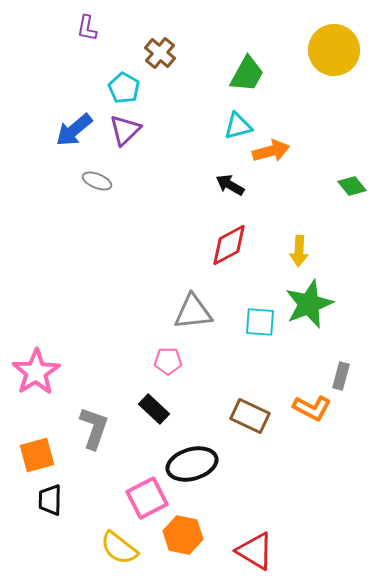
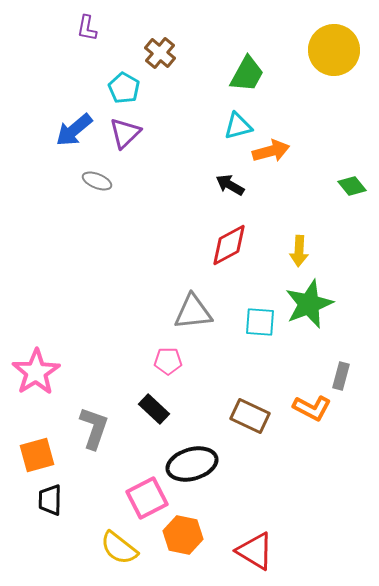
purple triangle: moved 3 px down
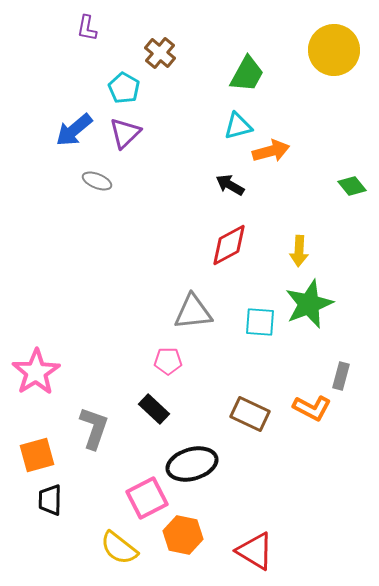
brown rectangle: moved 2 px up
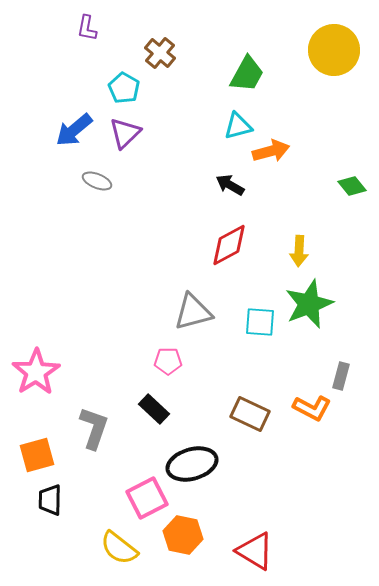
gray triangle: rotated 9 degrees counterclockwise
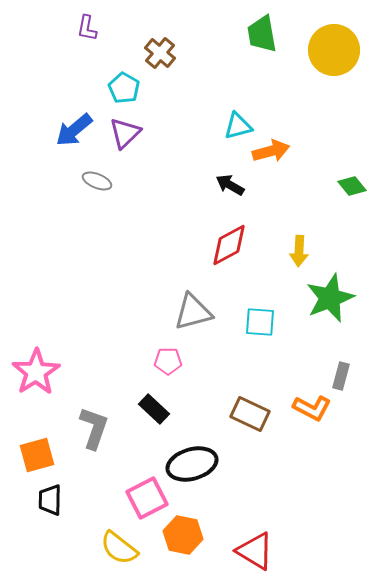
green trapezoid: moved 15 px right, 40 px up; rotated 141 degrees clockwise
green star: moved 21 px right, 6 px up
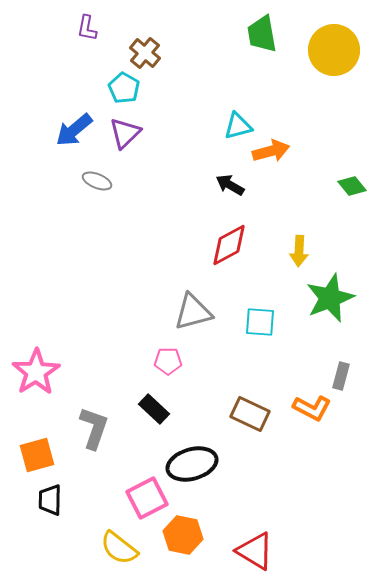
brown cross: moved 15 px left
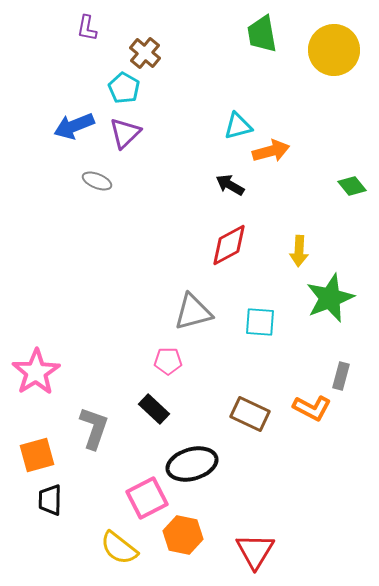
blue arrow: moved 4 px up; rotated 18 degrees clockwise
red triangle: rotated 30 degrees clockwise
